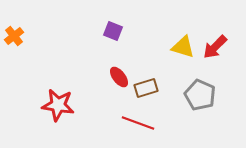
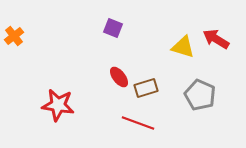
purple square: moved 3 px up
red arrow: moved 1 px right, 8 px up; rotated 76 degrees clockwise
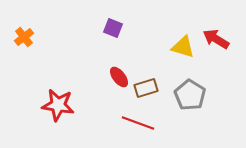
orange cross: moved 10 px right, 1 px down
gray pentagon: moved 10 px left; rotated 8 degrees clockwise
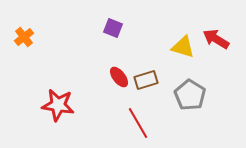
brown rectangle: moved 8 px up
red line: rotated 40 degrees clockwise
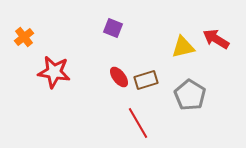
yellow triangle: rotated 30 degrees counterclockwise
red star: moved 4 px left, 33 px up
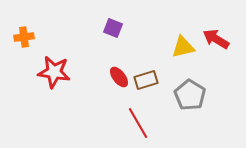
orange cross: rotated 30 degrees clockwise
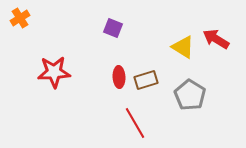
orange cross: moved 4 px left, 19 px up; rotated 24 degrees counterclockwise
yellow triangle: rotated 45 degrees clockwise
red star: rotated 12 degrees counterclockwise
red ellipse: rotated 35 degrees clockwise
red line: moved 3 px left
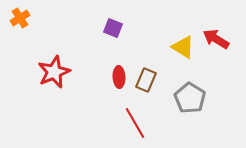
red star: rotated 20 degrees counterclockwise
brown rectangle: rotated 50 degrees counterclockwise
gray pentagon: moved 3 px down
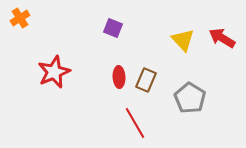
red arrow: moved 6 px right, 1 px up
yellow triangle: moved 7 px up; rotated 15 degrees clockwise
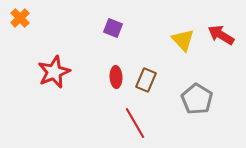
orange cross: rotated 12 degrees counterclockwise
red arrow: moved 1 px left, 3 px up
red ellipse: moved 3 px left
gray pentagon: moved 7 px right, 1 px down
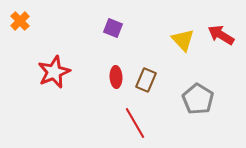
orange cross: moved 3 px down
gray pentagon: moved 1 px right
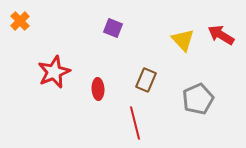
red ellipse: moved 18 px left, 12 px down
gray pentagon: rotated 16 degrees clockwise
red line: rotated 16 degrees clockwise
